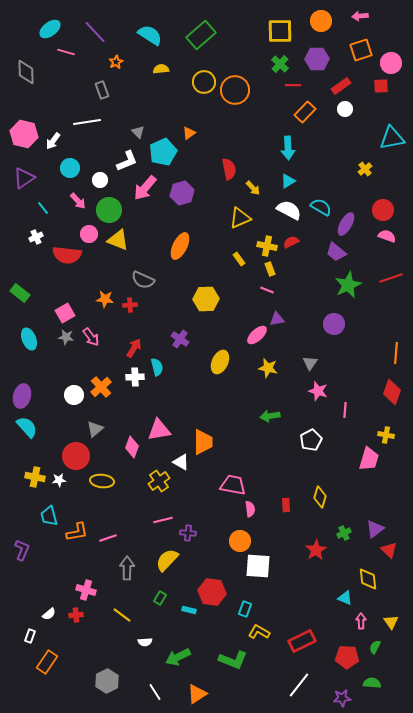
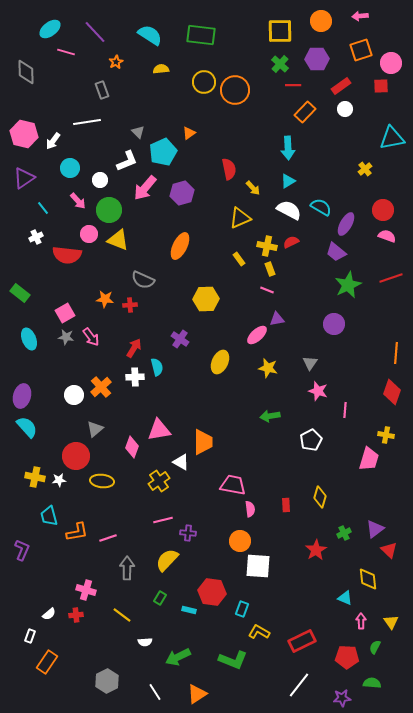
green rectangle at (201, 35): rotated 48 degrees clockwise
cyan rectangle at (245, 609): moved 3 px left
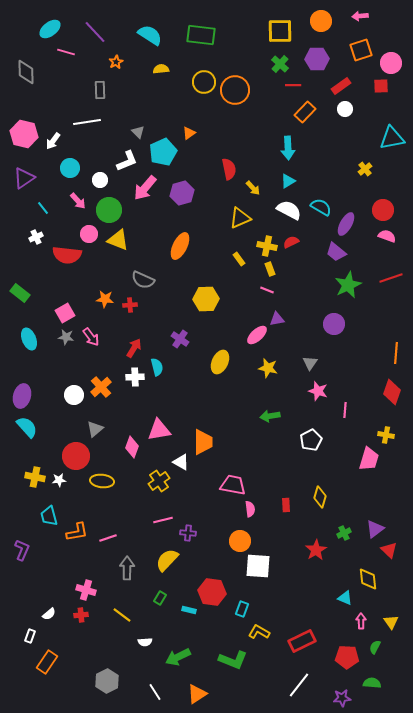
gray rectangle at (102, 90): moved 2 px left; rotated 18 degrees clockwise
red cross at (76, 615): moved 5 px right
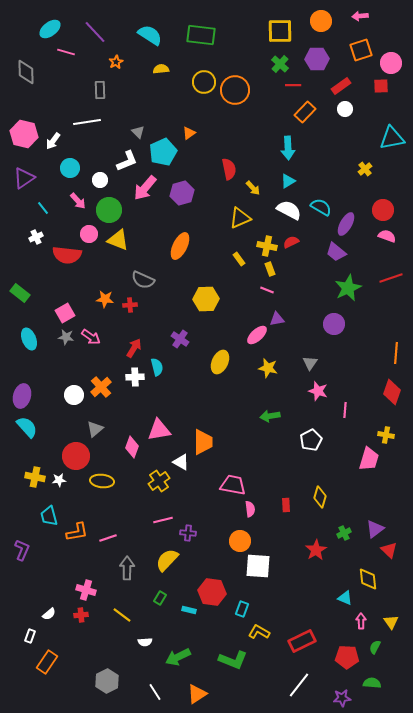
green star at (348, 285): moved 3 px down
pink arrow at (91, 337): rotated 18 degrees counterclockwise
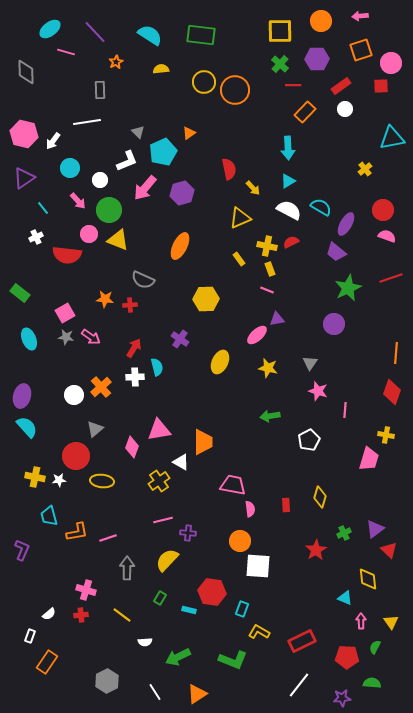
white pentagon at (311, 440): moved 2 px left
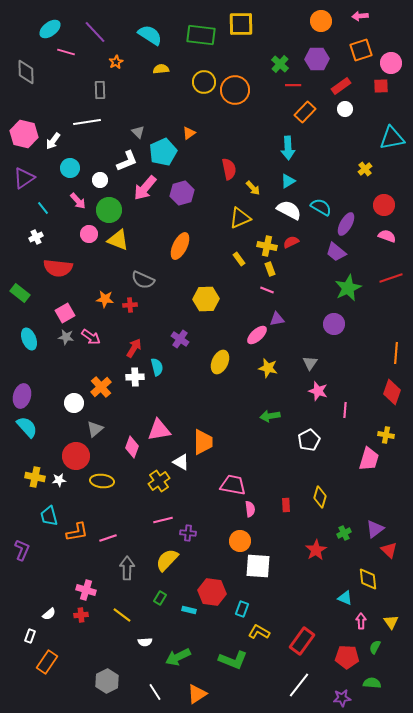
yellow square at (280, 31): moved 39 px left, 7 px up
red circle at (383, 210): moved 1 px right, 5 px up
red semicircle at (67, 255): moved 9 px left, 13 px down
white circle at (74, 395): moved 8 px down
red rectangle at (302, 641): rotated 28 degrees counterclockwise
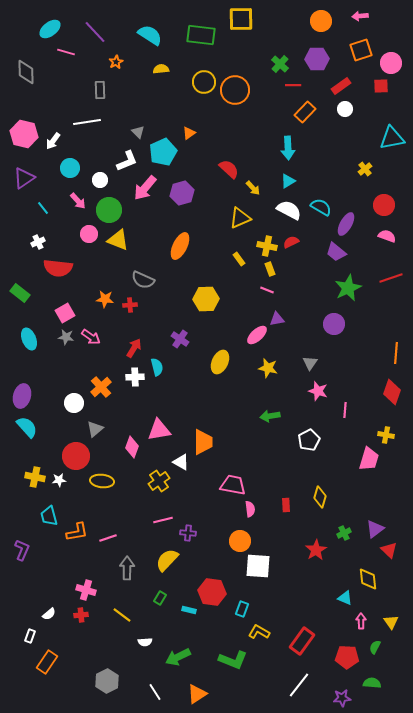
yellow square at (241, 24): moved 5 px up
red semicircle at (229, 169): rotated 35 degrees counterclockwise
white cross at (36, 237): moved 2 px right, 5 px down
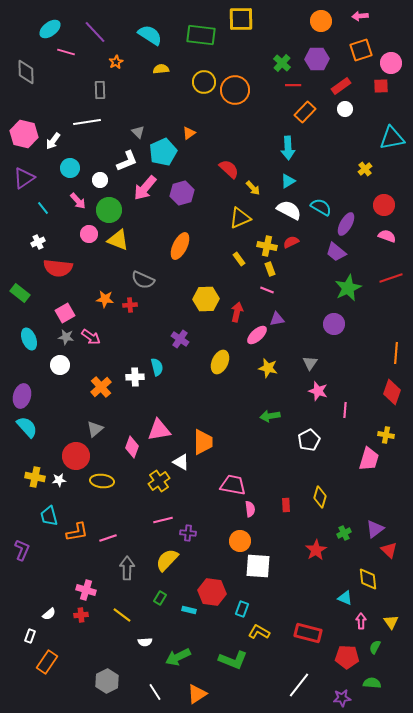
green cross at (280, 64): moved 2 px right, 1 px up
red arrow at (134, 348): moved 103 px right, 36 px up; rotated 18 degrees counterclockwise
white circle at (74, 403): moved 14 px left, 38 px up
red rectangle at (302, 641): moved 6 px right, 8 px up; rotated 68 degrees clockwise
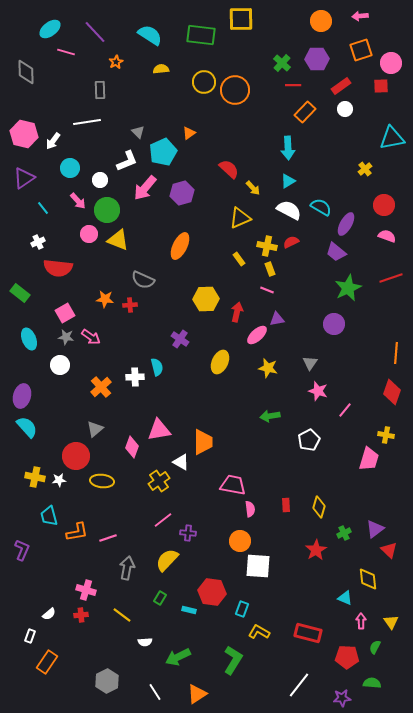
green circle at (109, 210): moved 2 px left
pink line at (345, 410): rotated 35 degrees clockwise
yellow diamond at (320, 497): moved 1 px left, 10 px down
pink line at (163, 520): rotated 24 degrees counterclockwise
gray arrow at (127, 568): rotated 10 degrees clockwise
green L-shape at (233, 660): rotated 80 degrees counterclockwise
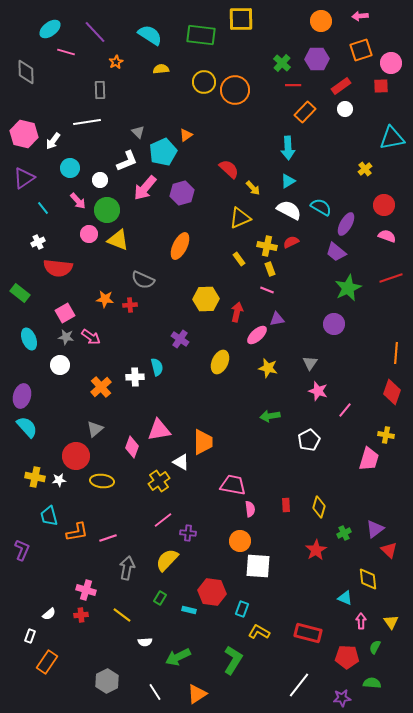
orange triangle at (189, 133): moved 3 px left, 2 px down
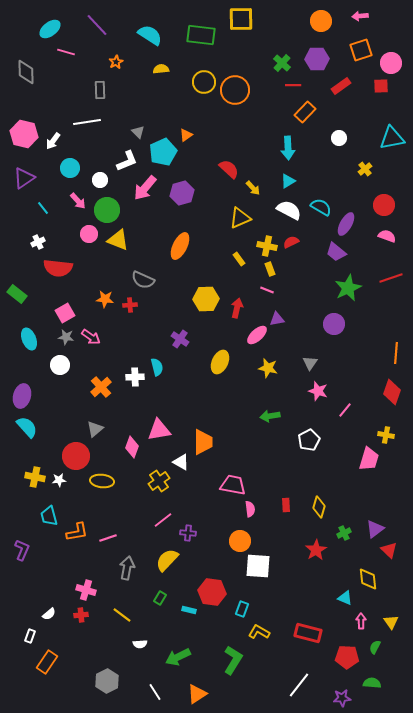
purple line at (95, 32): moved 2 px right, 7 px up
white circle at (345, 109): moved 6 px left, 29 px down
green rectangle at (20, 293): moved 3 px left, 1 px down
red arrow at (237, 312): moved 4 px up
white semicircle at (145, 642): moved 5 px left, 2 px down
